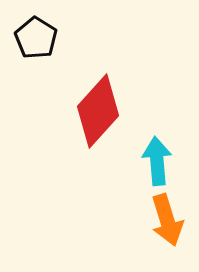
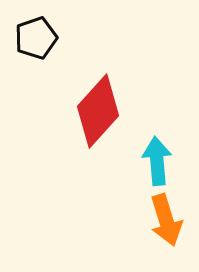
black pentagon: rotated 21 degrees clockwise
orange arrow: moved 1 px left
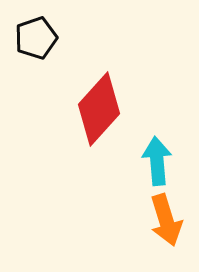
red diamond: moved 1 px right, 2 px up
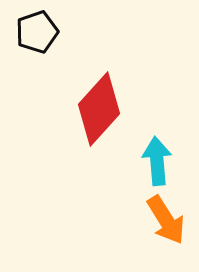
black pentagon: moved 1 px right, 6 px up
orange arrow: rotated 15 degrees counterclockwise
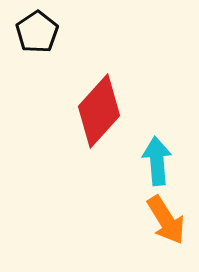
black pentagon: rotated 15 degrees counterclockwise
red diamond: moved 2 px down
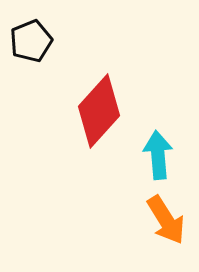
black pentagon: moved 6 px left, 9 px down; rotated 12 degrees clockwise
cyan arrow: moved 1 px right, 6 px up
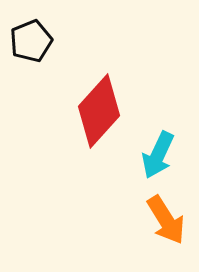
cyan arrow: rotated 150 degrees counterclockwise
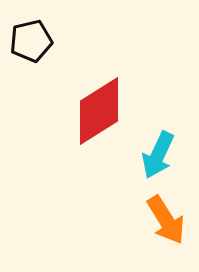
black pentagon: rotated 9 degrees clockwise
red diamond: rotated 16 degrees clockwise
